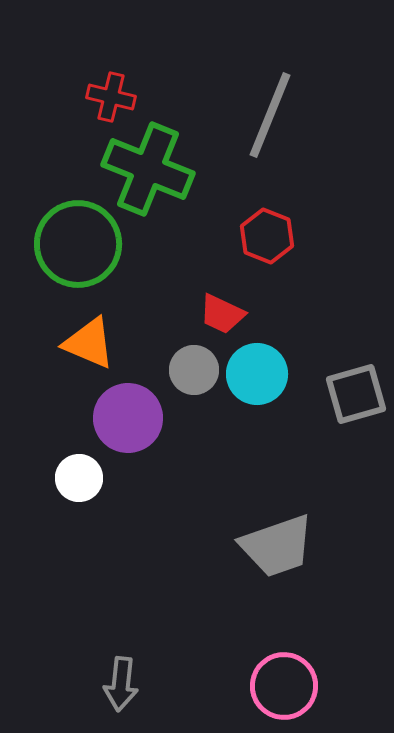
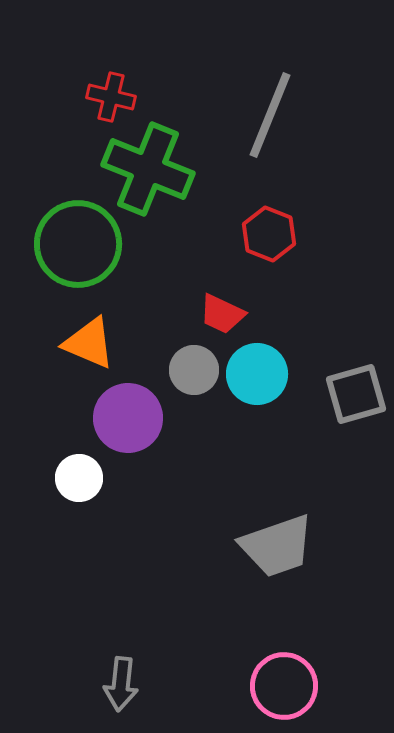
red hexagon: moved 2 px right, 2 px up
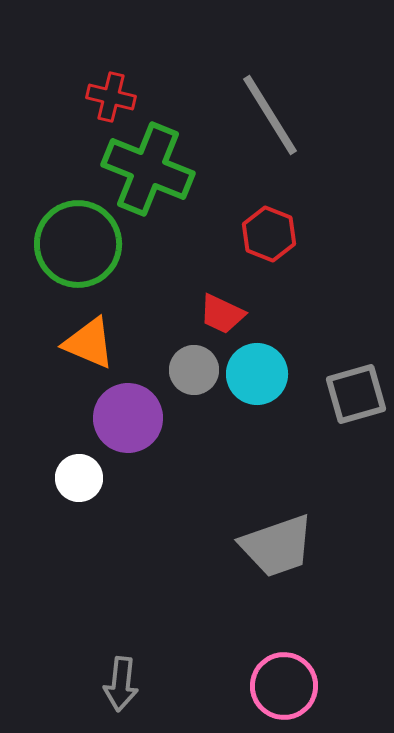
gray line: rotated 54 degrees counterclockwise
